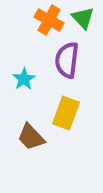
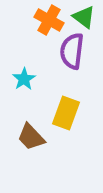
green triangle: moved 1 px right, 1 px up; rotated 10 degrees counterclockwise
purple semicircle: moved 5 px right, 9 px up
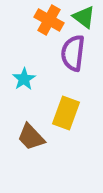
purple semicircle: moved 1 px right, 2 px down
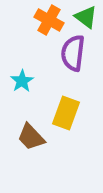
green triangle: moved 2 px right
cyan star: moved 2 px left, 2 px down
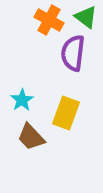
cyan star: moved 19 px down
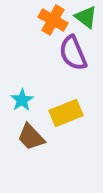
orange cross: moved 4 px right
purple semicircle: rotated 30 degrees counterclockwise
yellow rectangle: rotated 48 degrees clockwise
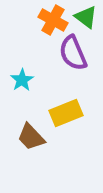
cyan star: moved 20 px up
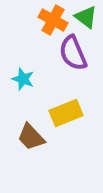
cyan star: moved 1 px right, 1 px up; rotated 20 degrees counterclockwise
